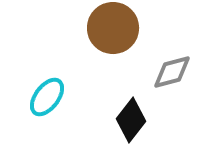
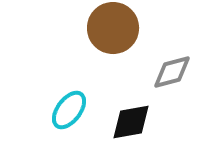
cyan ellipse: moved 22 px right, 13 px down
black diamond: moved 2 px down; rotated 42 degrees clockwise
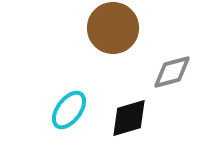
black diamond: moved 2 px left, 4 px up; rotated 6 degrees counterclockwise
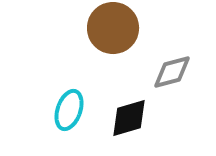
cyan ellipse: rotated 18 degrees counterclockwise
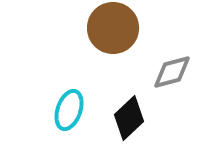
black diamond: rotated 27 degrees counterclockwise
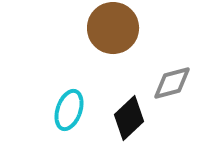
gray diamond: moved 11 px down
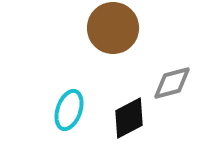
black diamond: rotated 15 degrees clockwise
